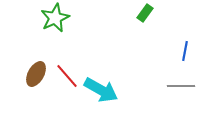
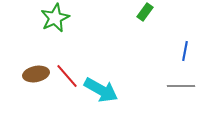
green rectangle: moved 1 px up
brown ellipse: rotated 50 degrees clockwise
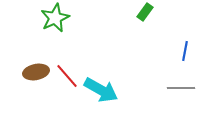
brown ellipse: moved 2 px up
gray line: moved 2 px down
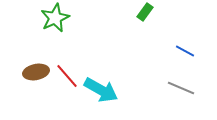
blue line: rotated 72 degrees counterclockwise
gray line: rotated 24 degrees clockwise
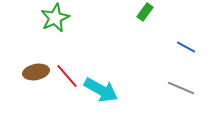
blue line: moved 1 px right, 4 px up
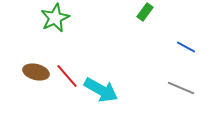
brown ellipse: rotated 25 degrees clockwise
